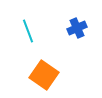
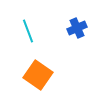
orange square: moved 6 px left
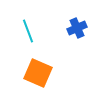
orange square: moved 2 px up; rotated 12 degrees counterclockwise
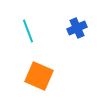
orange square: moved 1 px right, 3 px down
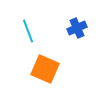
orange square: moved 6 px right, 7 px up
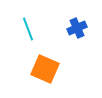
cyan line: moved 2 px up
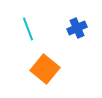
orange square: rotated 16 degrees clockwise
